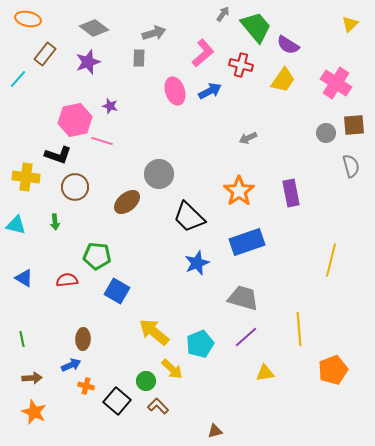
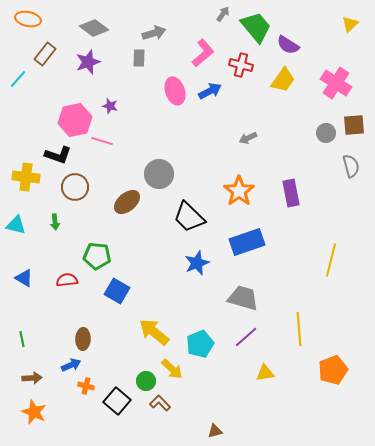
brown L-shape at (158, 406): moved 2 px right, 3 px up
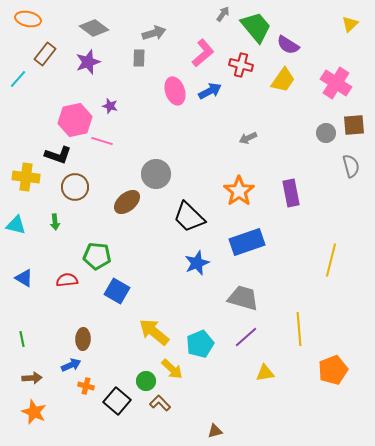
gray circle at (159, 174): moved 3 px left
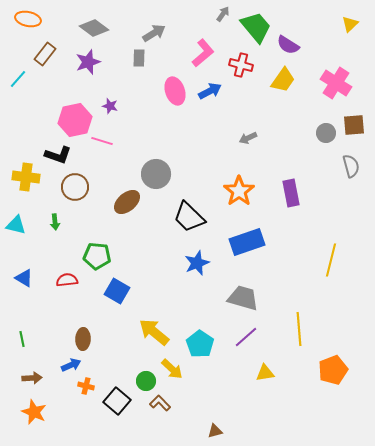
gray arrow at (154, 33): rotated 15 degrees counterclockwise
cyan pentagon at (200, 344): rotated 16 degrees counterclockwise
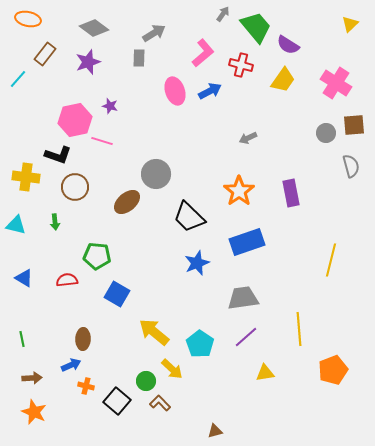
blue square at (117, 291): moved 3 px down
gray trapezoid at (243, 298): rotated 24 degrees counterclockwise
